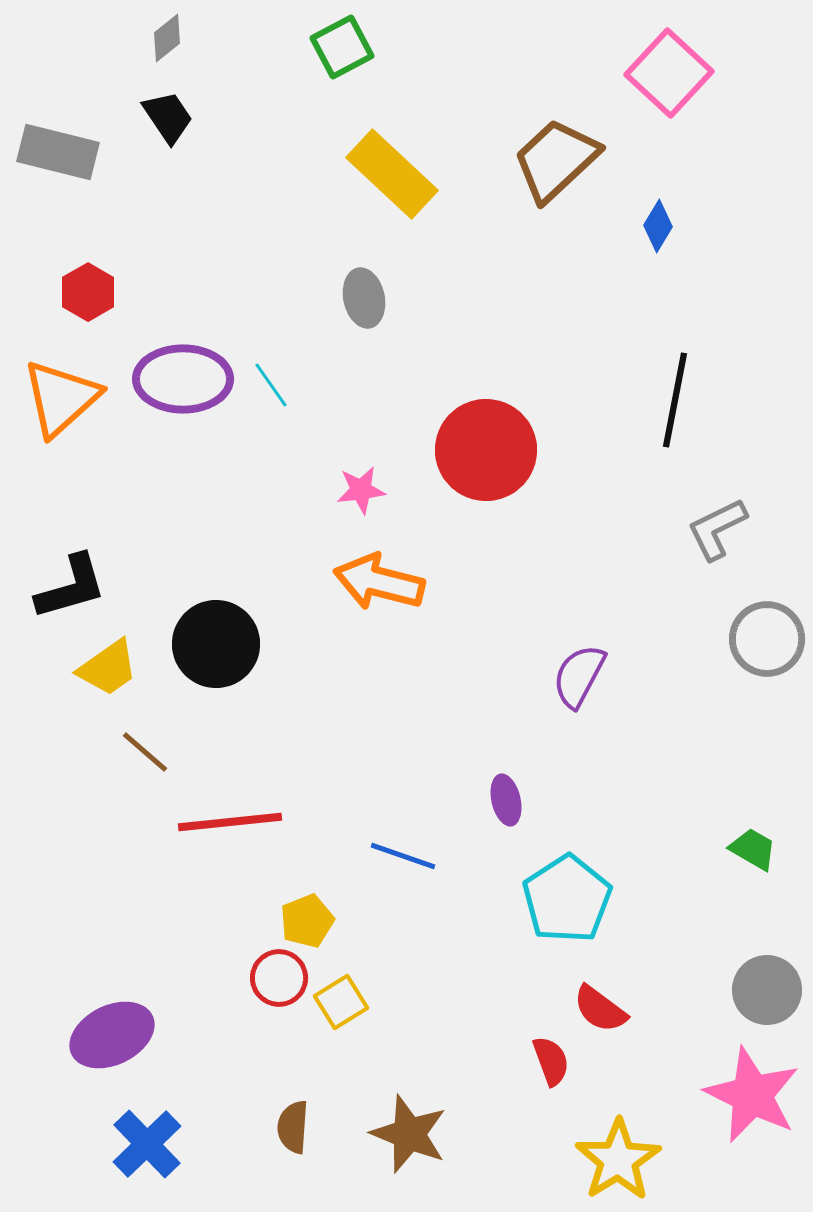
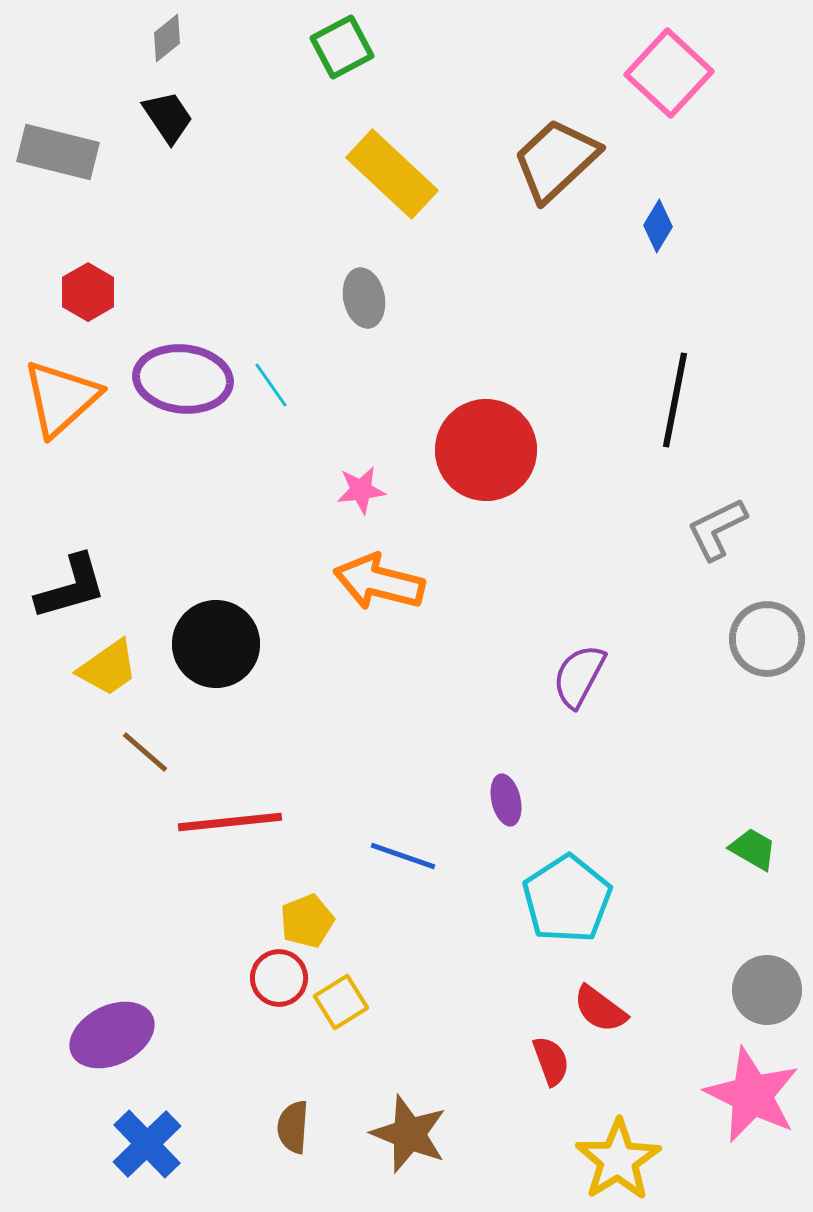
purple ellipse at (183, 379): rotated 6 degrees clockwise
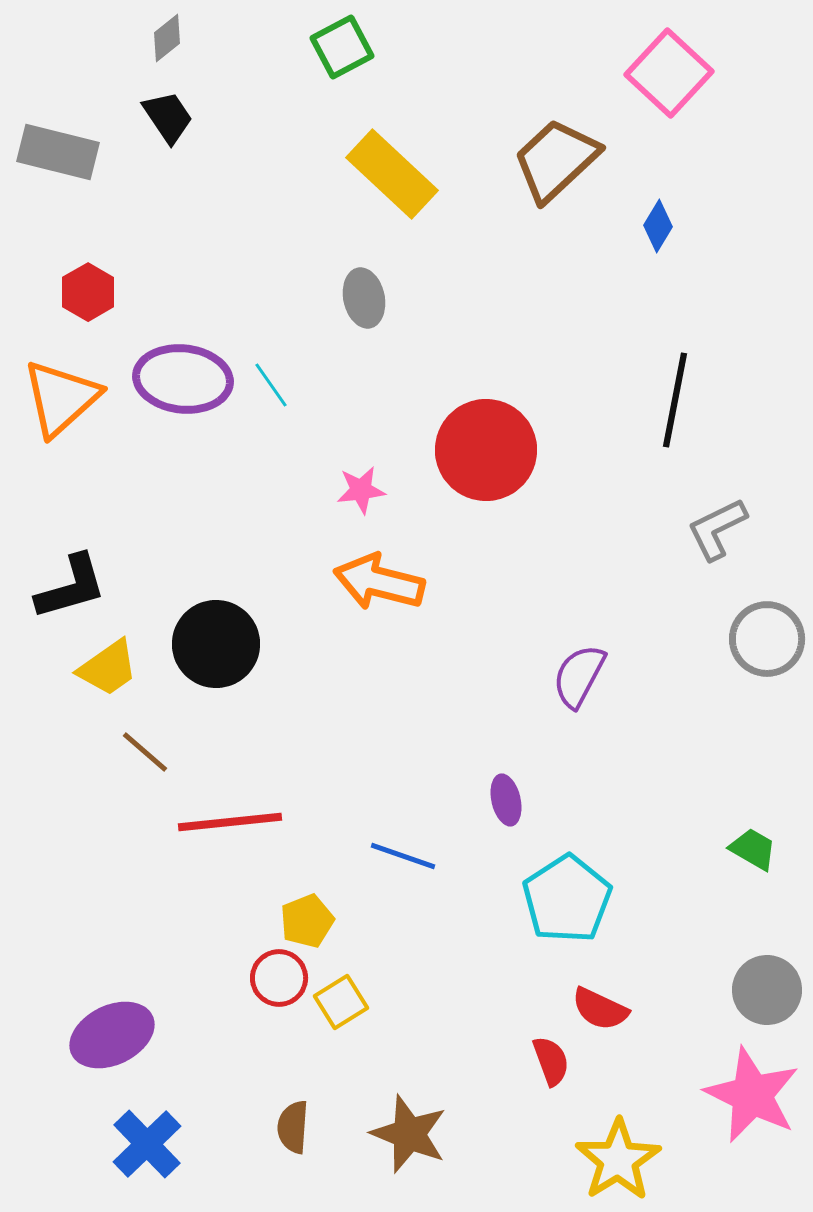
red semicircle at (600, 1009): rotated 12 degrees counterclockwise
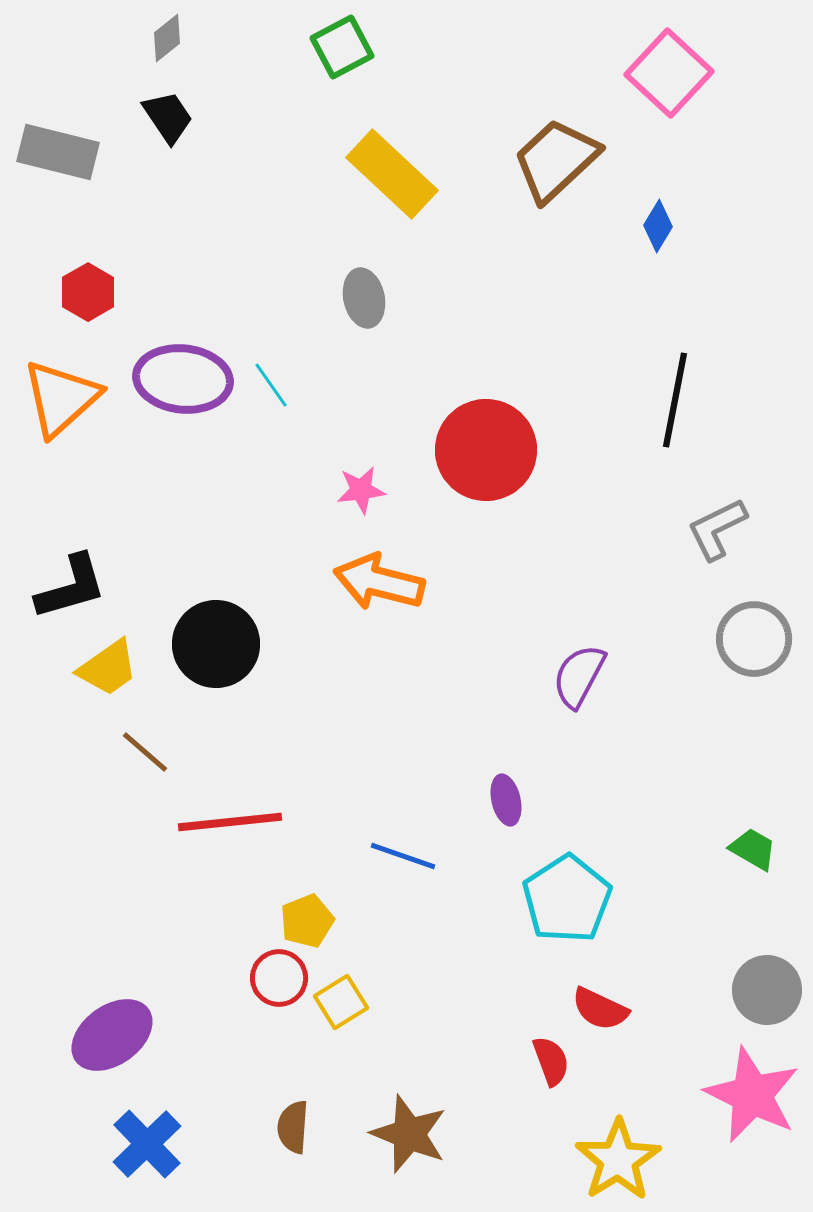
gray circle at (767, 639): moved 13 px left
purple ellipse at (112, 1035): rotated 10 degrees counterclockwise
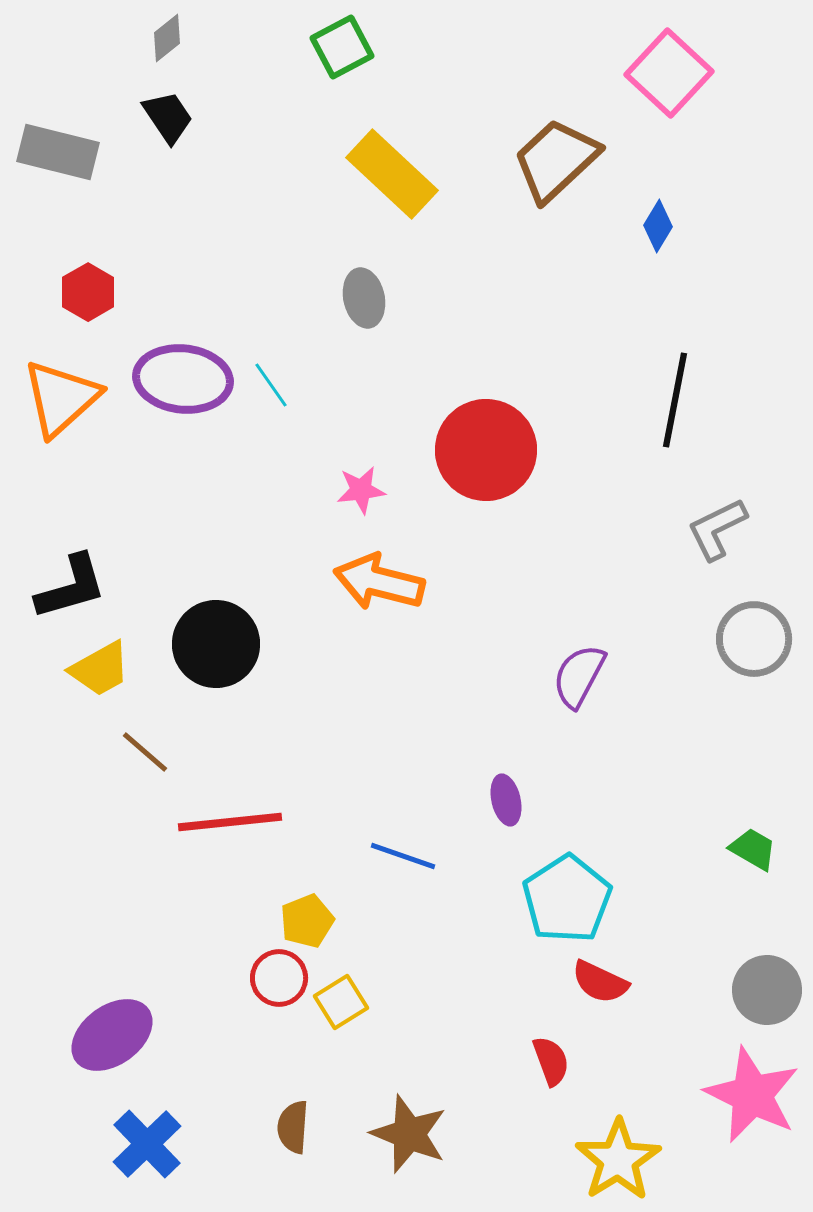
yellow trapezoid at (108, 668): moved 8 px left, 1 px down; rotated 6 degrees clockwise
red semicircle at (600, 1009): moved 27 px up
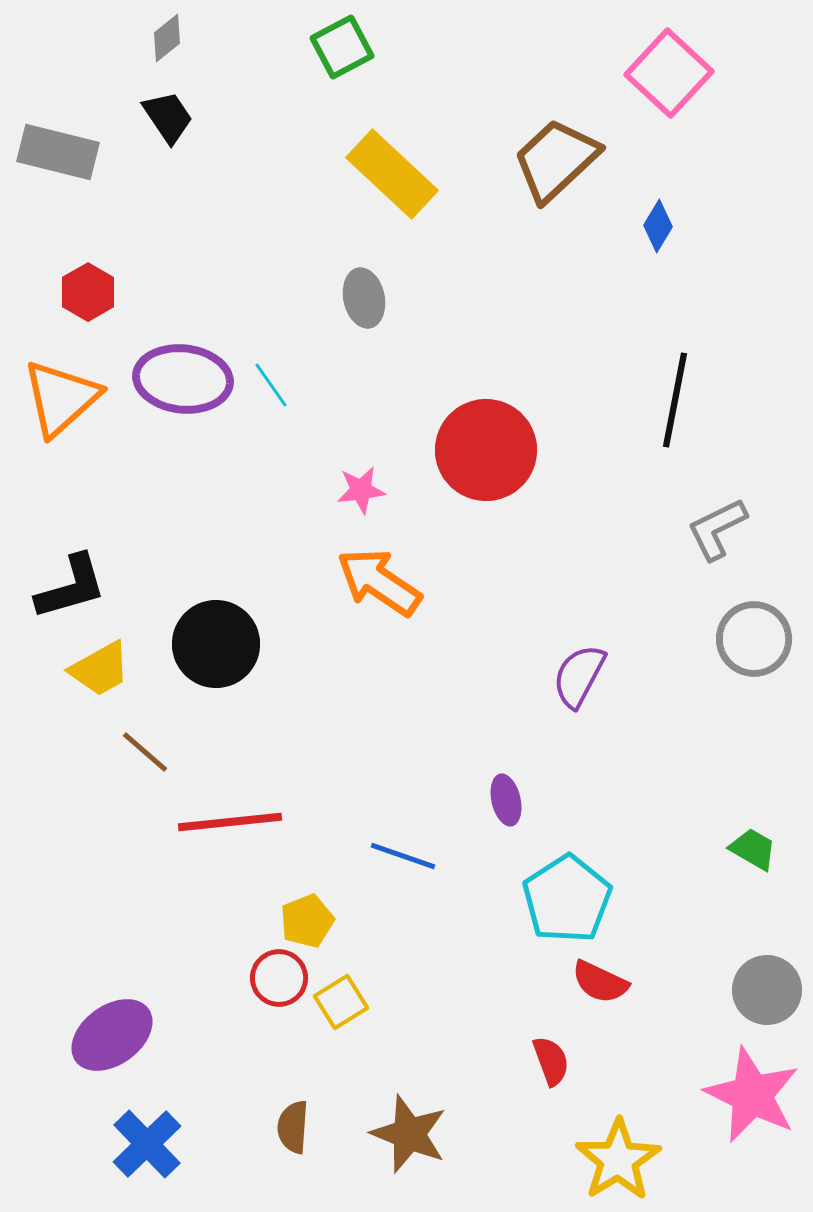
orange arrow at (379, 582): rotated 20 degrees clockwise
